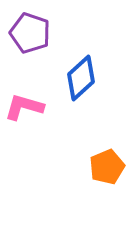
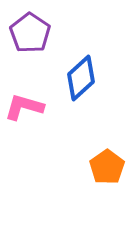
purple pentagon: rotated 15 degrees clockwise
orange pentagon: rotated 12 degrees counterclockwise
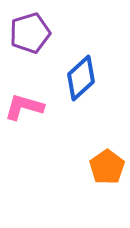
purple pentagon: rotated 21 degrees clockwise
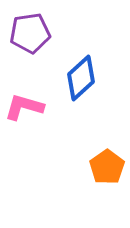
purple pentagon: rotated 9 degrees clockwise
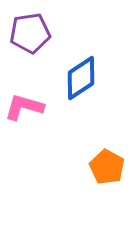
blue diamond: rotated 9 degrees clockwise
orange pentagon: rotated 8 degrees counterclockwise
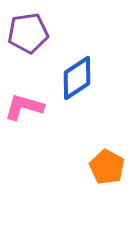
purple pentagon: moved 2 px left
blue diamond: moved 4 px left
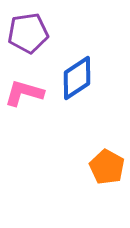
pink L-shape: moved 14 px up
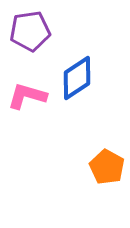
purple pentagon: moved 2 px right, 2 px up
pink L-shape: moved 3 px right, 3 px down
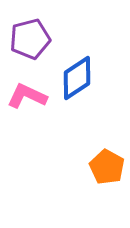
purple pentagon: moved 8 px down; rotated 6 degrees counterclockwise
pink L-shape: rotated 9 degrees clockwise
